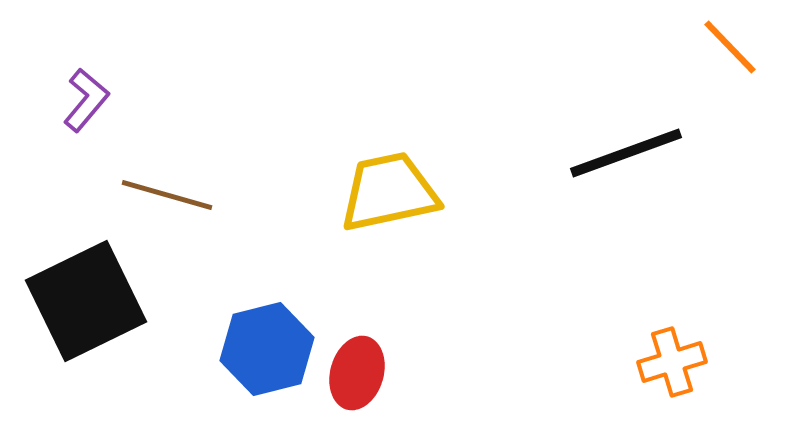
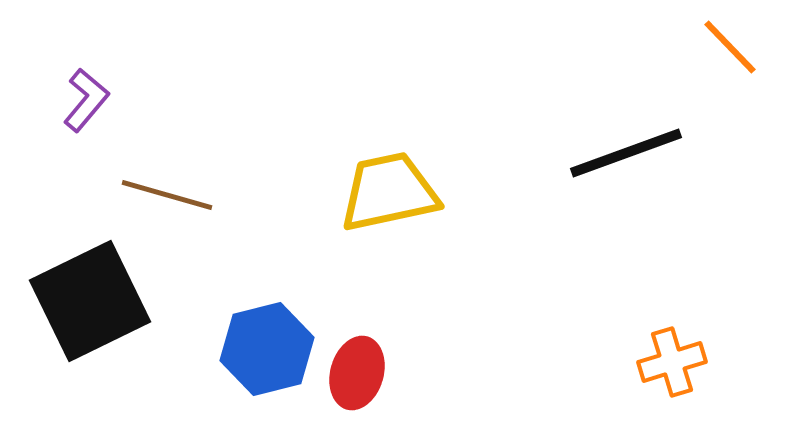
black square: moved 4 px right
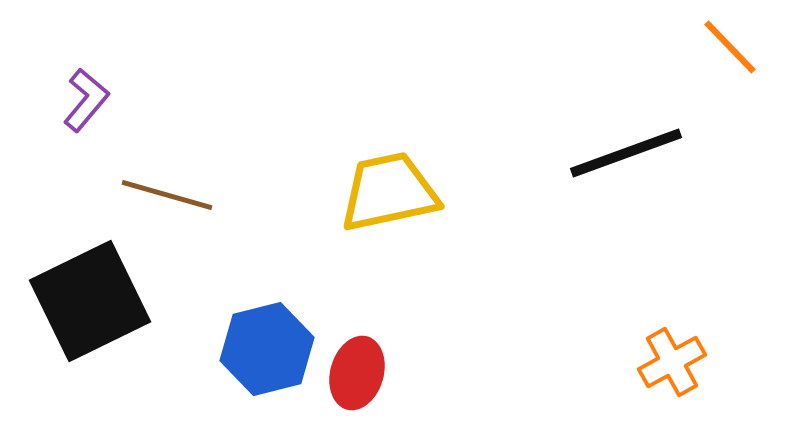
orange cross: rotated 12 degrees counterclockwise
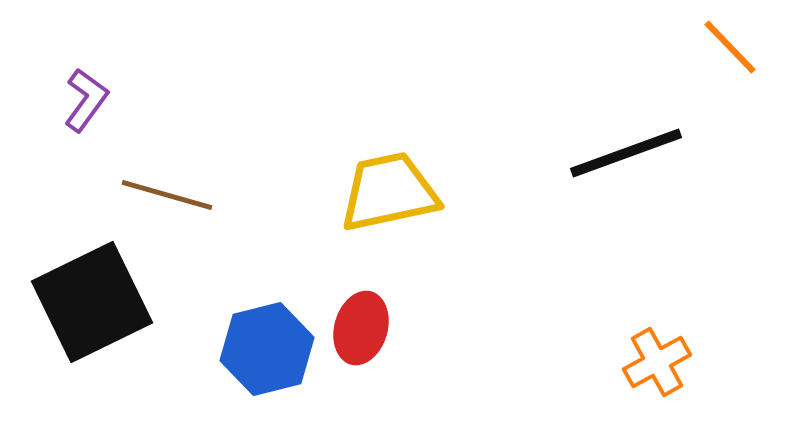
purple L-shape: rotated 4 degrees counterclockwise
black square: moved 2 px right, 1 px down
orange cross: moved 15 px left
red ellipse: moved 4 px right, 45 px up
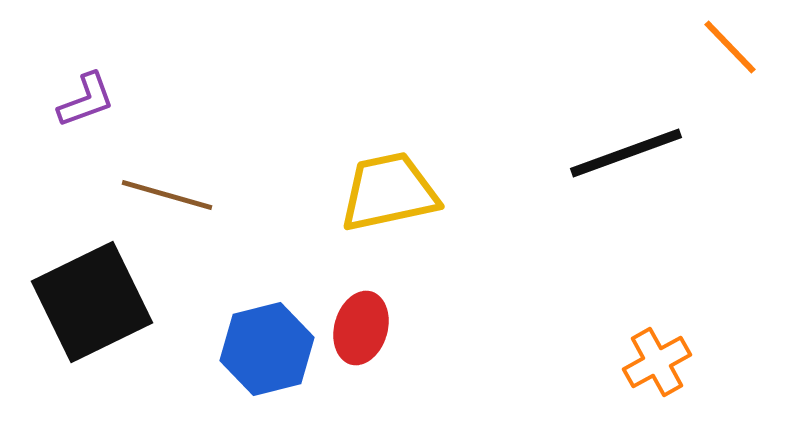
purple L-shape: rotated 34 degrees clockwise
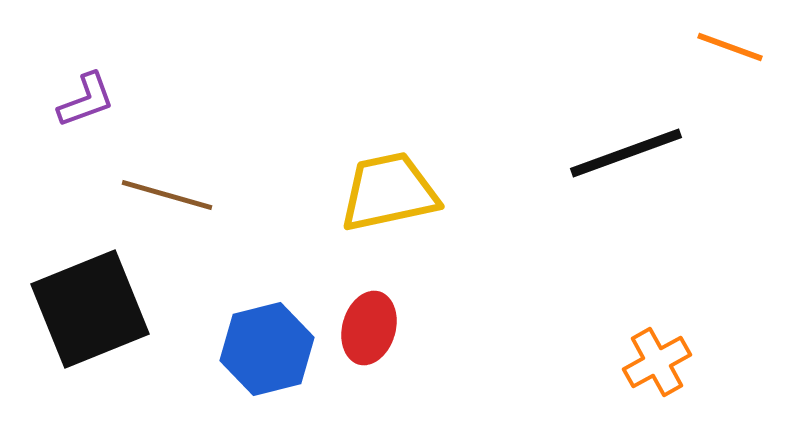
orange line: rotated 26 degrees counterclockwise
black square: moved 2 px left, 7 px down; rotated 4 degrees clockwise
red ellipse: moved 8 px right
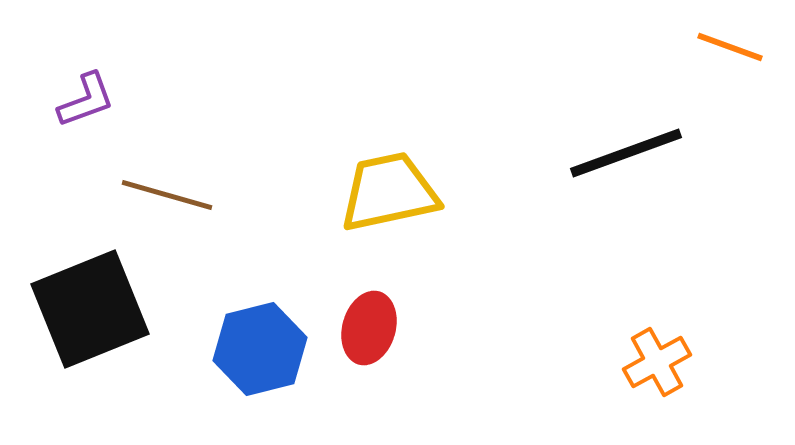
blue hexagon: moved 7 px left
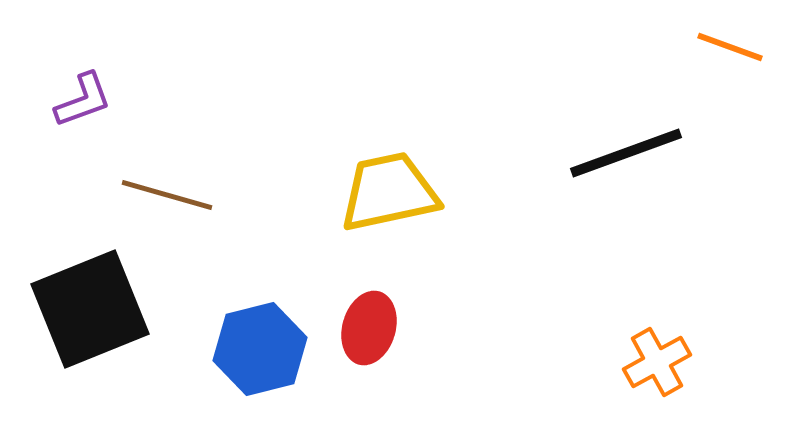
purple L-shape: moved 3 px left
